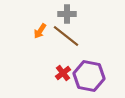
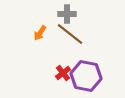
orange arrow: moved 2 px down
brown line: moved 4 px right, 2 px up
purple hexagon: moved 3 px left
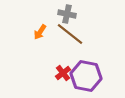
gray cross: rotated 12 degrees clockwise
orange arrow: moved 1 px up
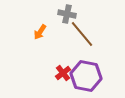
brown line: moved 12 px right; rotated 12 degrees clockwise
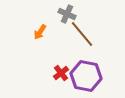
gray cross: rotated 12 degrees clockwise
red cross: moved 2 px left
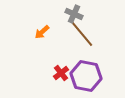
gray cross: moved 7 px right
orange arrow: moved 2 px right; rotated 14 degrees clockwise
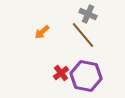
gray cross: moved 14 px right
brown line: moved 1 px right, 1 px down
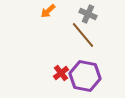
orange arrow: moved 6 px right, 21 px up
purple hexagon: moved 1 px left
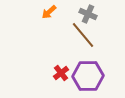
orange arrow: moved 1 px right, 1 px down
purple hexagon: moved 3 px right; rotated 12 degrees counterclockwise
